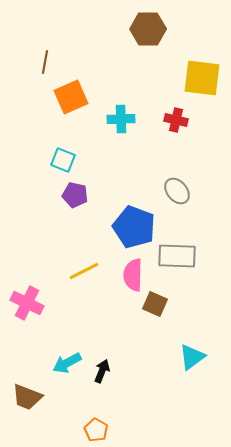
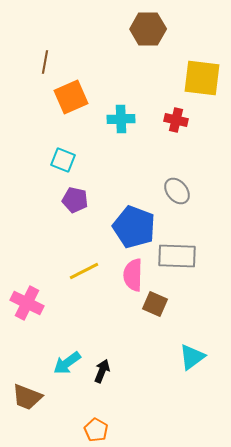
purple pentagon: moved 5 px down
cyan arrow: rotated 8 degrees counterclockwise
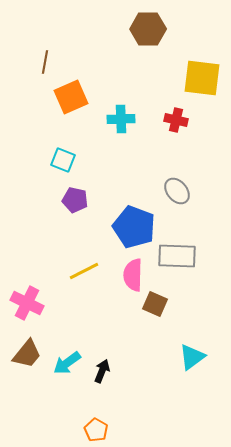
brown trapezoid: moved 43 px up; rotated 72 degrees counterclockwise
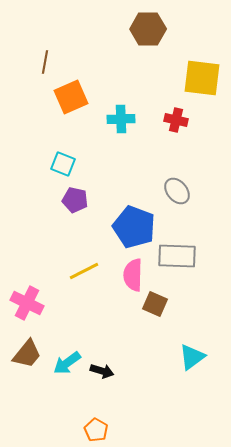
cyan square: moved 4 px down
black arrow: rotated 85 degrees clockwise
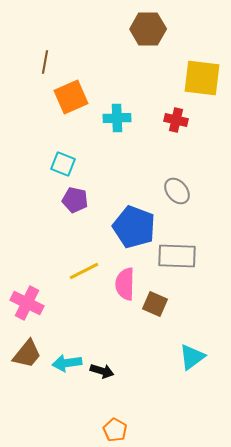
cyan cross: moved 4 px left, 1 px up
pink semicircle: moved 8 px left, 9 px down
cyan arrow: rotated 28 degrees clockwise
orange pentagon: moved 19 px right
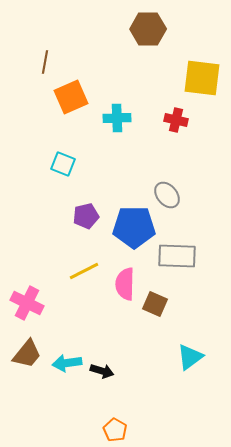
gray ellipse: moved 10 px left, 4 px down
purple pentagon: moved 11 px right, 16 px down; rotated 25 degrees counterclockwise
blue pentagon: rotated 21 degrees counterclockwise
cyan triangle: moved 2 px left
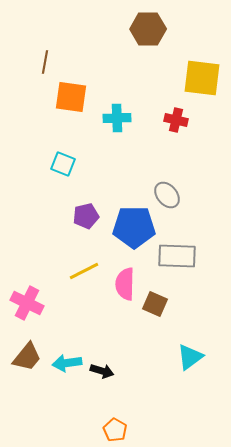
orange square: rotated 32 degrees clockwise
brown trapezoid: moved 3 px down
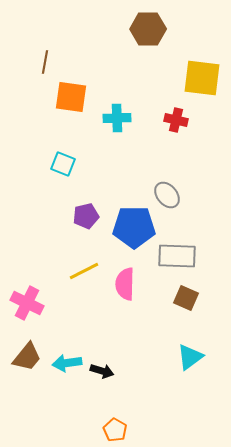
brown square: moved 31 px right, 6 px up
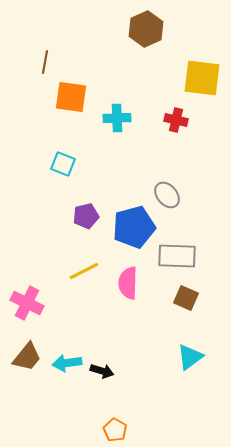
brown hexagon: moved 2 px left; rotated 24 degrees counterclockwise
blue pentagon: rotated 15 degrees counterclockwise
pink semicircle: moved 3 px right, 1 px up
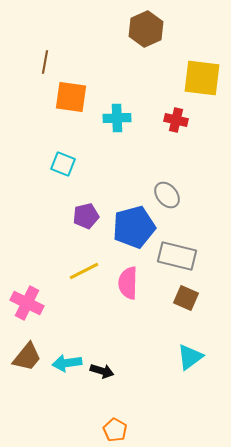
gray rectangle: rotated 12 degrees clockwise
